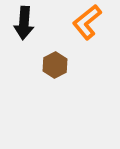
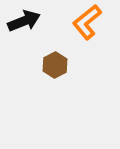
black arrow: moved 2 px up; rotated 116 degrees counterclockwise
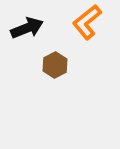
black arrow: moved 3 px right, 7 px down
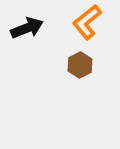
brown hexagon: moved 25 px right
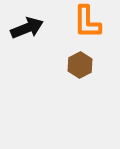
orange L-shape: rotated 51 degrees counterclockwise
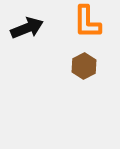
brown hexagon: moved 4 px right, 1 px down
